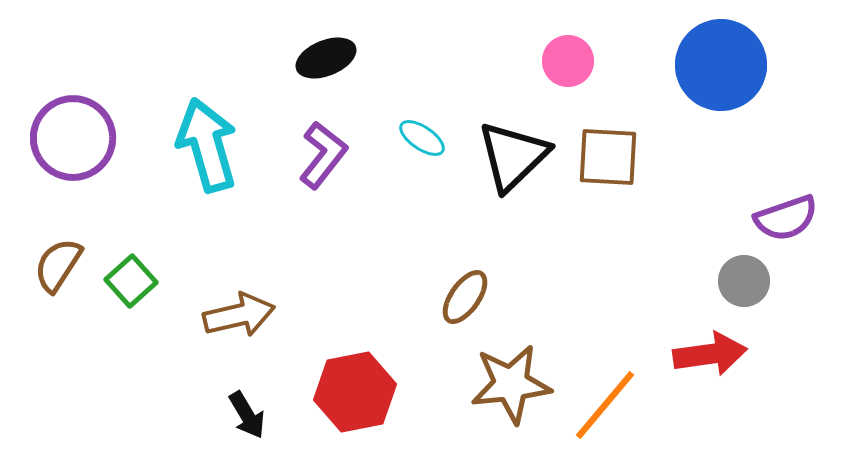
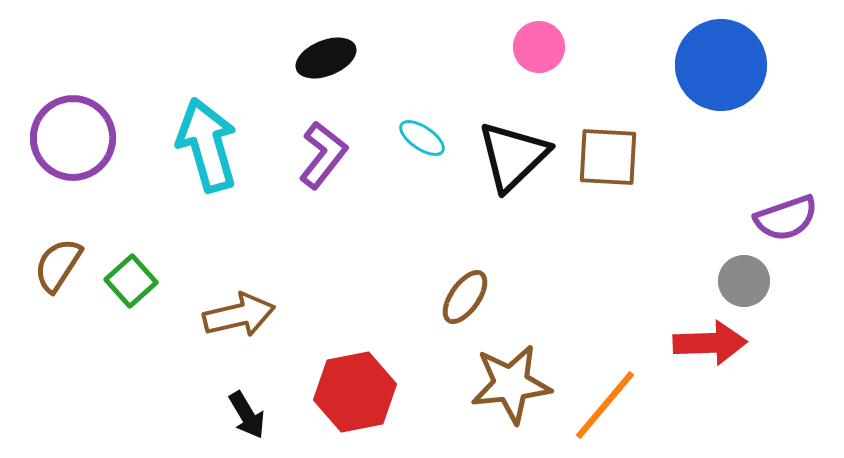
pink circle: moved 29 px left, 14 px up
red arrow: moved 11 px up; rotated 6 degrees clockwise
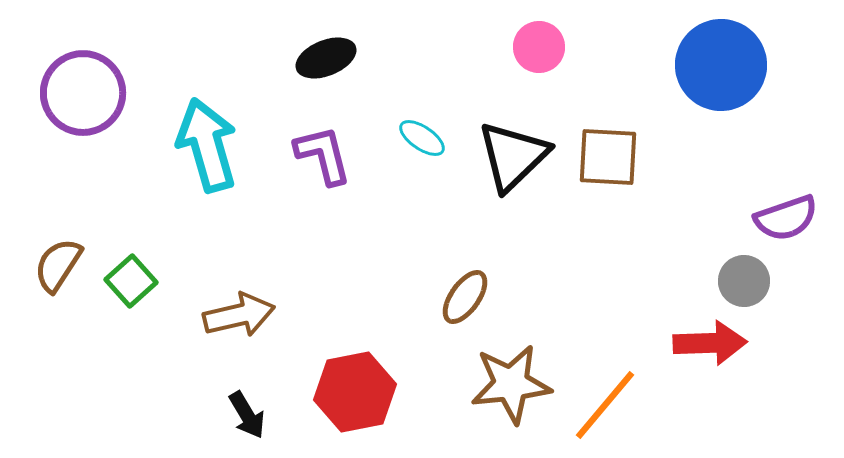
purple circle: moved 10 px right, 45 px up
purple L-shape: rotated 52 degrees counterclockwise
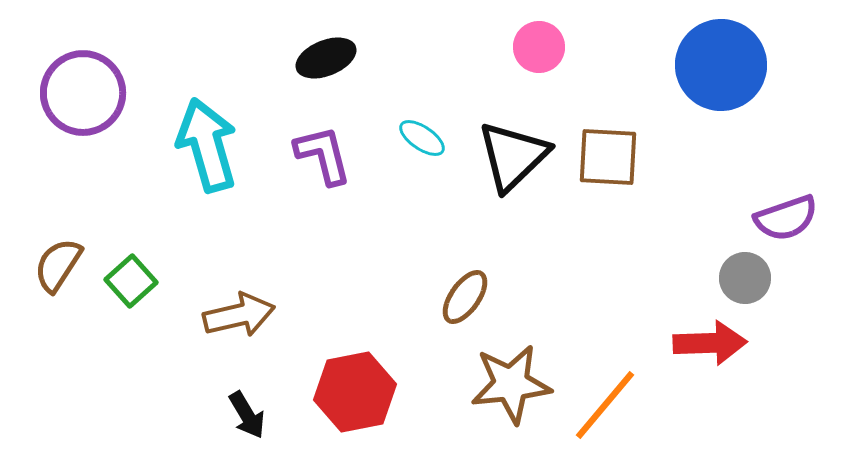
gray circle: moved 1 px right, 3 px up
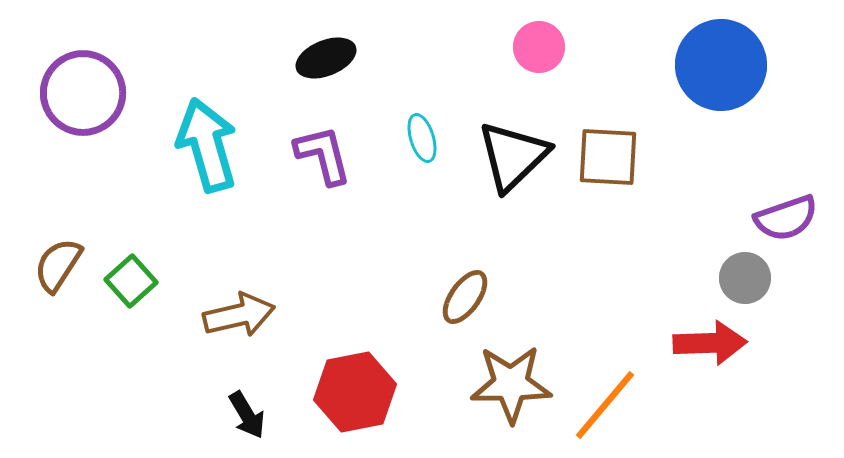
cyan ellipse: rotated 39 degrees clockwise
brown star: rotated 6 degrees clockwise
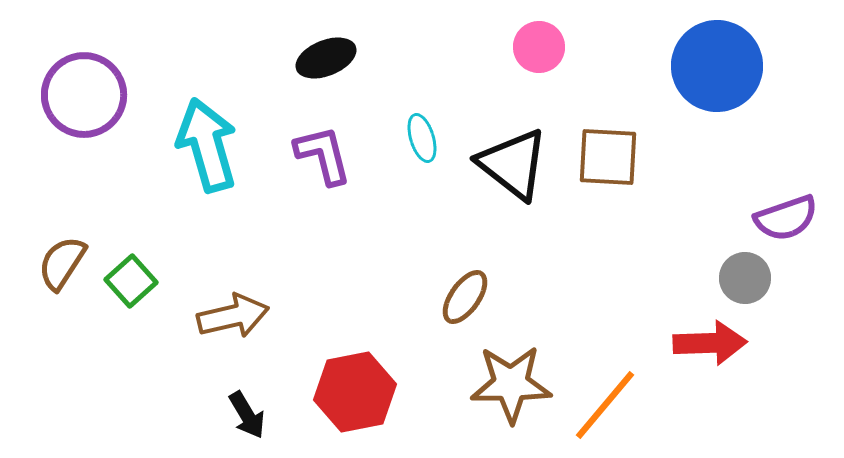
blue circle: moved 4 px left, 1 px down
purple circle: moved 1 px right, 2 px down
black triangle: moved 8 px down; rotated 38 degrees counterclockwise
brown semicircle: moved 4 px right, 2 px up
brown arrow: moved 6 px left, 1 px down
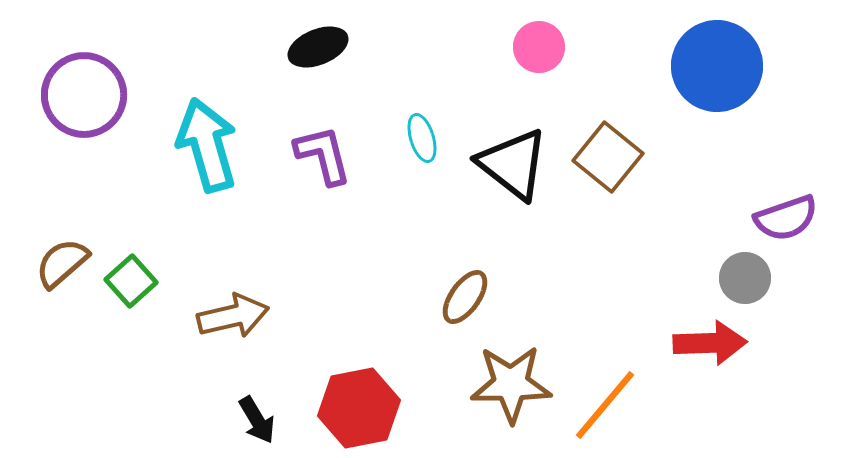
black ellipse: moved 8 px left, 11 px up
brown square: rotated 36 degrees clockwise
brown semicircle: rotated 16 degrees clockwise
red hexagon: moved 4 px right, 16 px down
black arrow: moved 10 px right, 5 px down
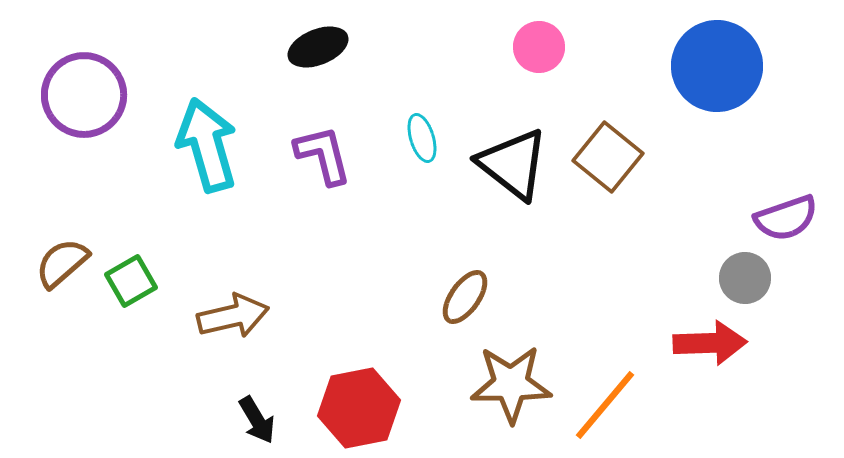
green square: rotated 12 degrees clockwise
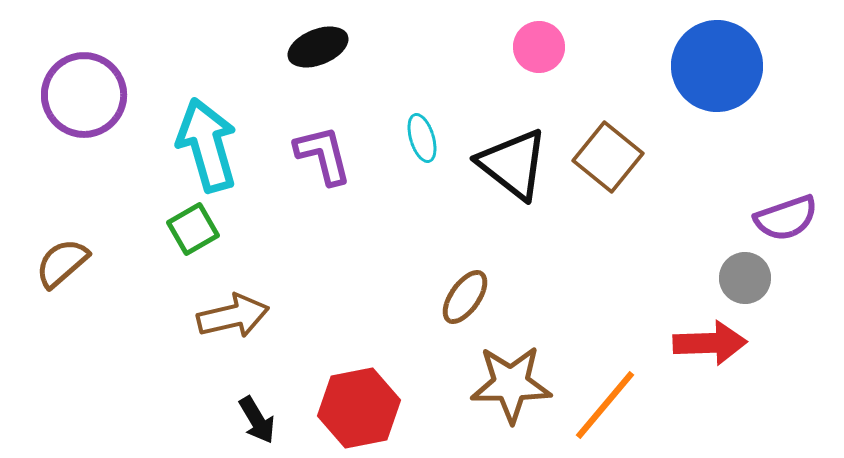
green square: moved 62 px right, 52 px up
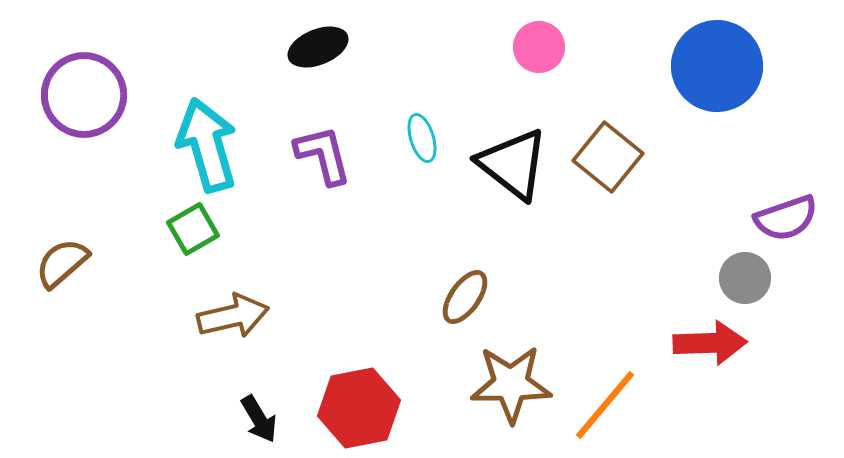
black arrow: moved 2 px right, 1 px up
